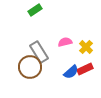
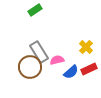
pink semicircle: moved 8 px left, 18 px down
red rectangle: moved 4 px right
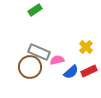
gray rectangle: rotated 35 degrees counterclockwise
red rectangle: moved 2 px down
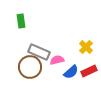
green rectangle: moved 14 px left, 11 px down; rotated 64 degrees counterclockwise
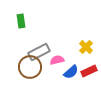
gray rectangle: rotated 50 degrees counterclockwise
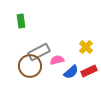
brown circle: moved 1 px up
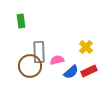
gray rectangle: rotated 65 degrees counterclockwise
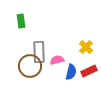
blue semicircle: rotated 35 degrees counterclockwise
